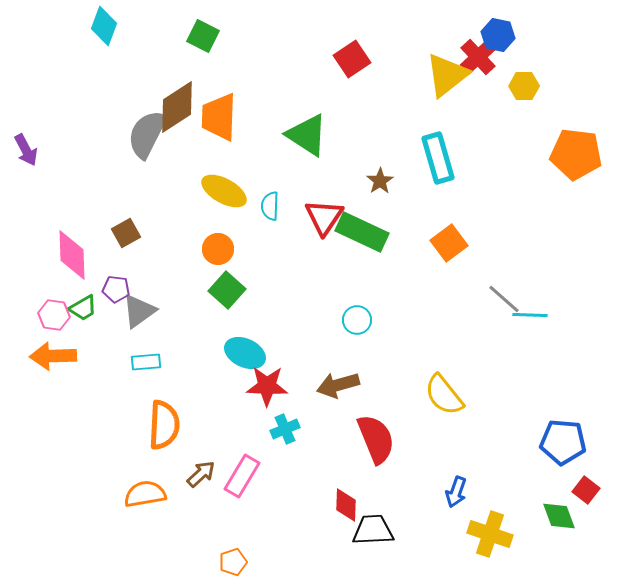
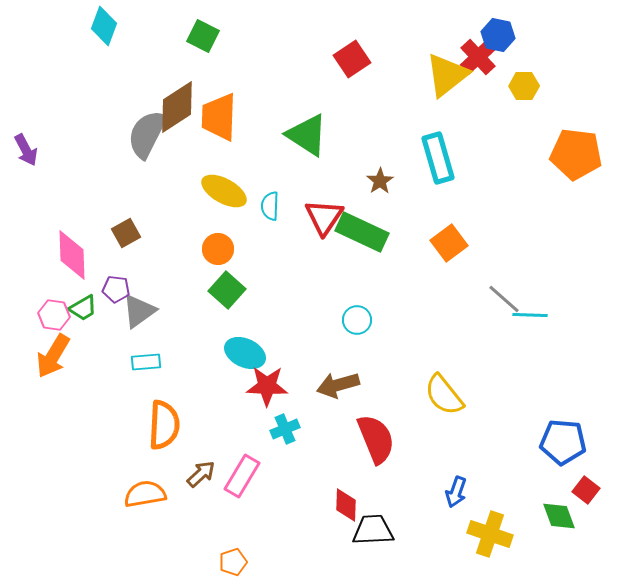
orange arrow at (53, 356): rotated 57 degrees counterclockwise
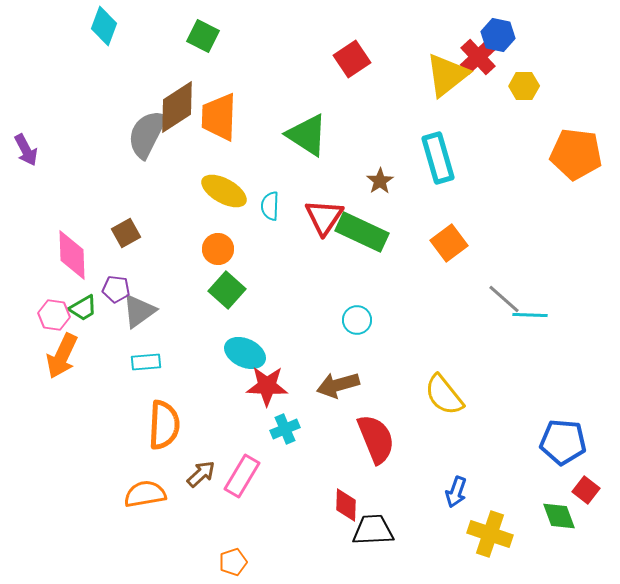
orange arrow at (53, 356): moved 9 px right; rotated 6 degrees counterclockwise
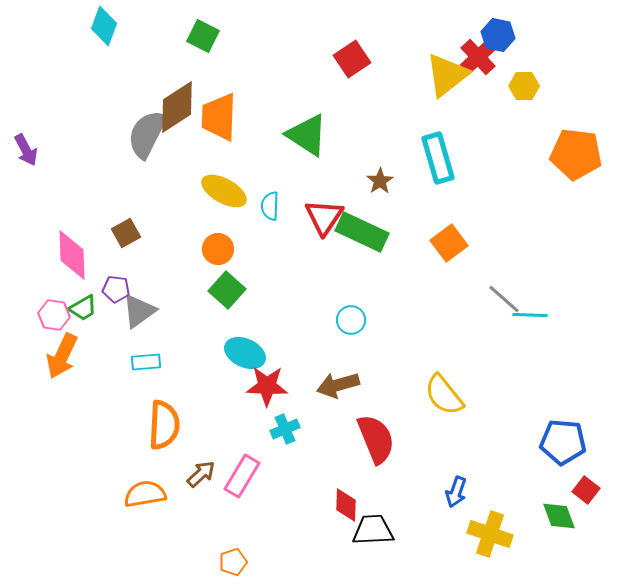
cyan circle at (357, 320): moved 6 px left
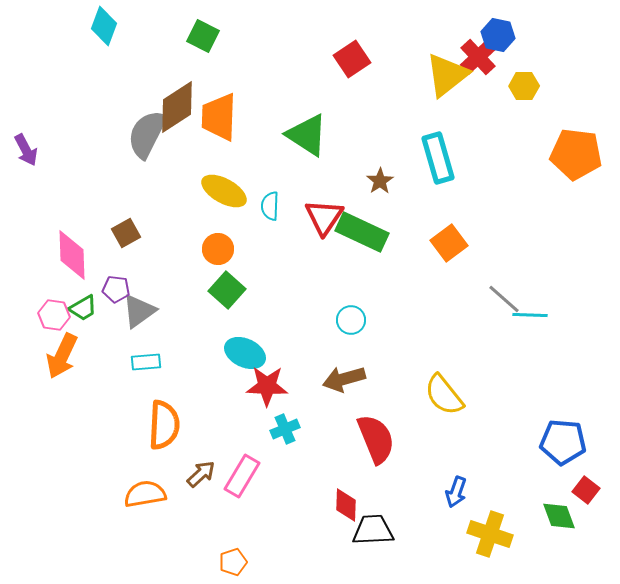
brown arrow at (338, 385): moved 6 px right, 6 px up
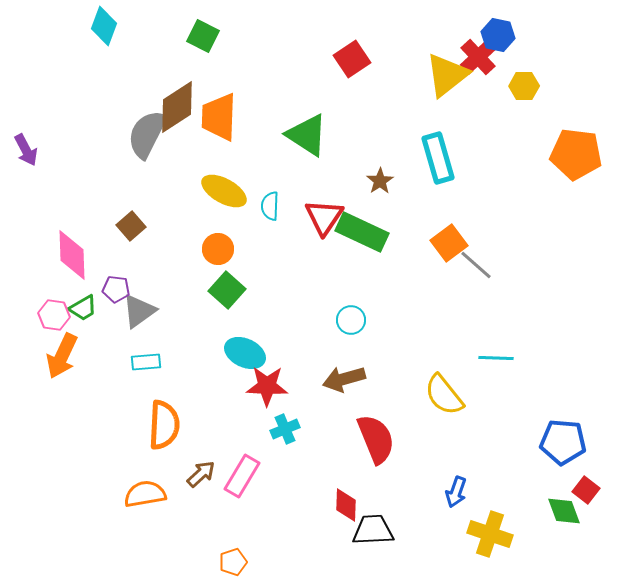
brown square at (126, 233): moved 5 px right, 7 px up; rotated 12 degrees counterclockwise
gray line at (504, 299): moved 28 px left, 34 px up
cyan line at (530, 315): moved 34 px left, 43 px down
green diamond at (559, 516): moved 5 px right, 5 px up
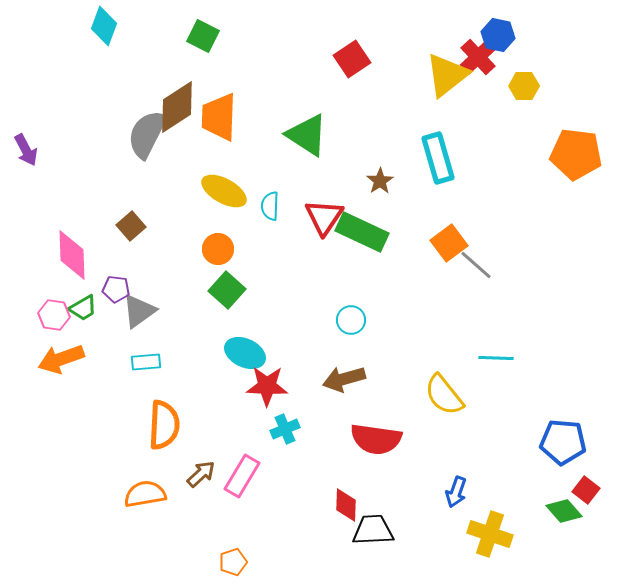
orange arrow at (62, 356): moved 1 px left, 3 px down; rotated 45 degrees clockwise
red semicircle at (376, 439): rotated 120 degrees clockwise
green diamond at (564, 511): rotated 21 degrees counterclockwise
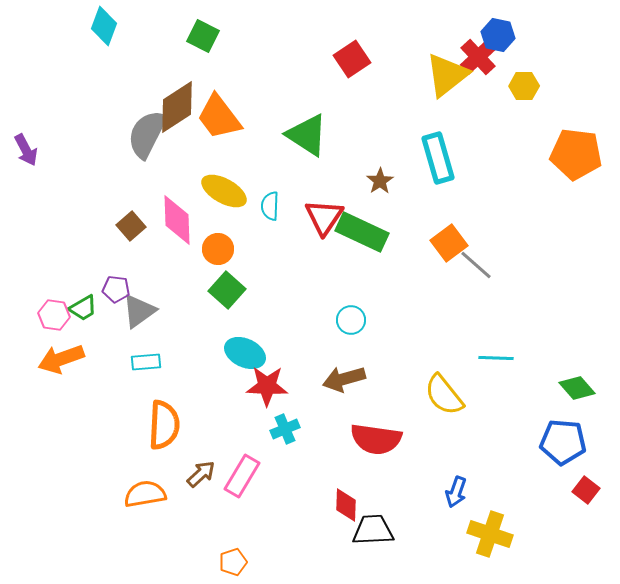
orange trapezoid at (219, 117): rotated 39 degrees counterclockwise
pink diamond at (72, 255): moved 105 px right, 35 px up
green diamond at (564, 511): moved 13 px right, 123 px up
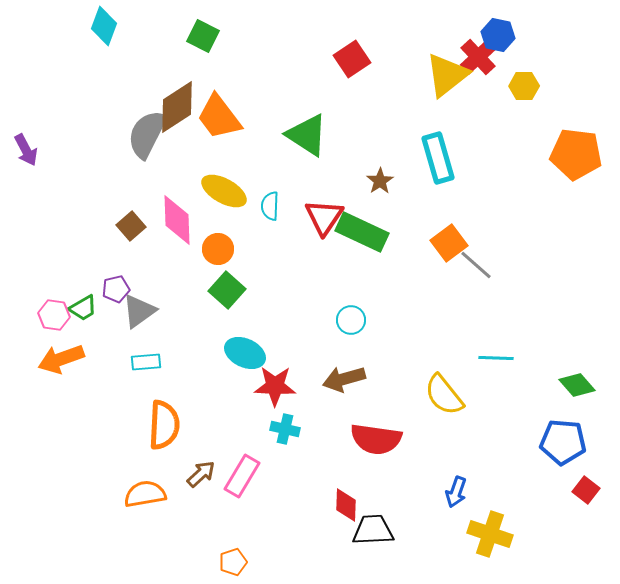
purple pentagon at (116, 289): rotated 20 degrees counterclockwise
red star at (267, 386): moved 8 px right
green diamond at (577, 388): moved 3 px up
cyan cross at (285, 429): rotated 36 degrees clockwise
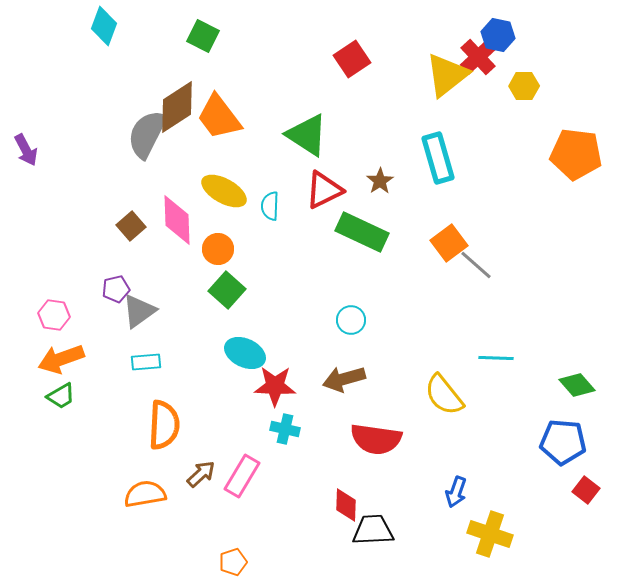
red triangle at (324, 217): moved 27 px up; rotated 30 degrees clockwise
green trapezoid at (83, 308): moved 22 px left, 88 px down
